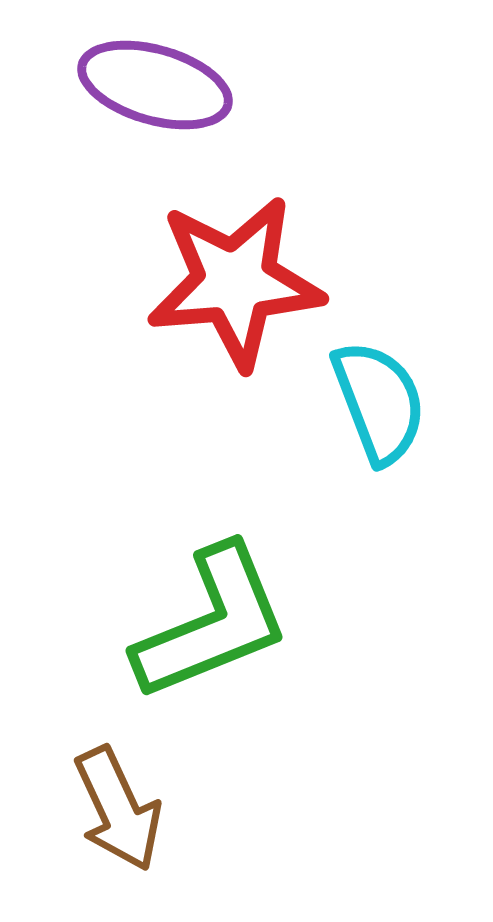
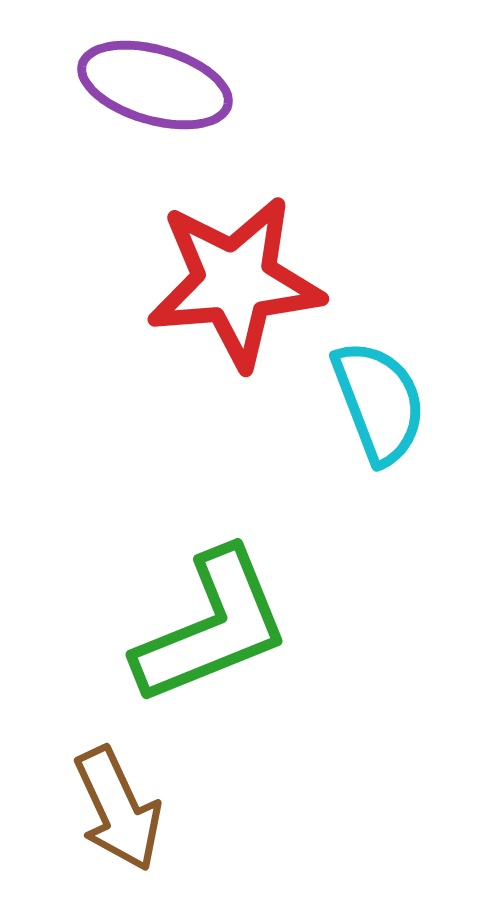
green L-shape: moved 4 px down
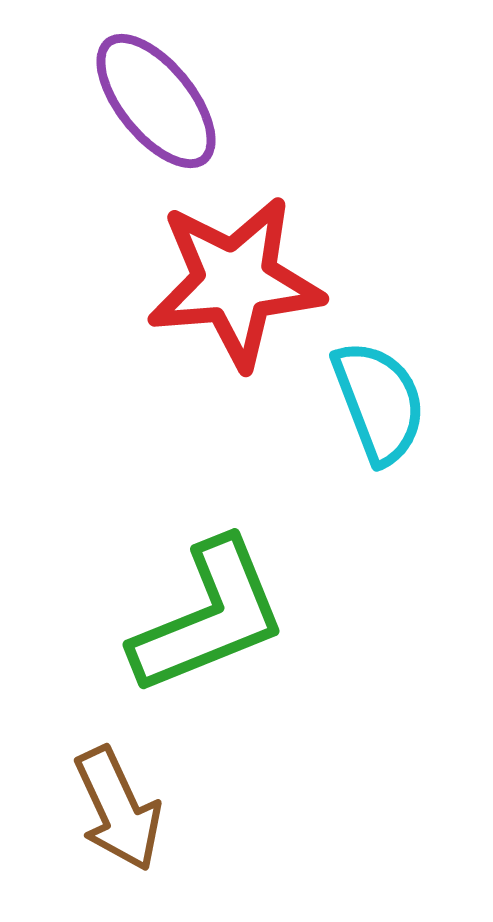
purple ellipse: moved 1 px right, 16 px down; rotated 35 degrees clockwise
green L-shape: moved 3 px left, 10 px up
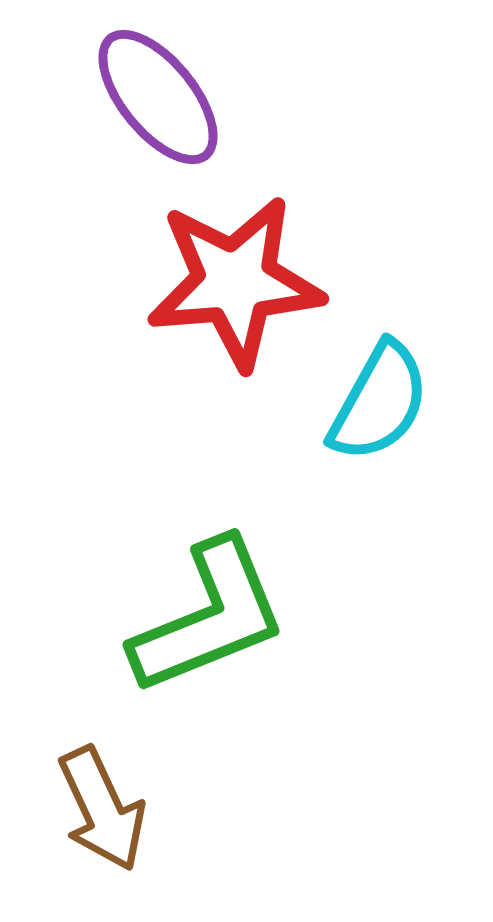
purple ellipse: moved 2 px right, 4 px up
cyan semicircle: rotated 50 degrees clockwise
brown arrow: moved 16 px left
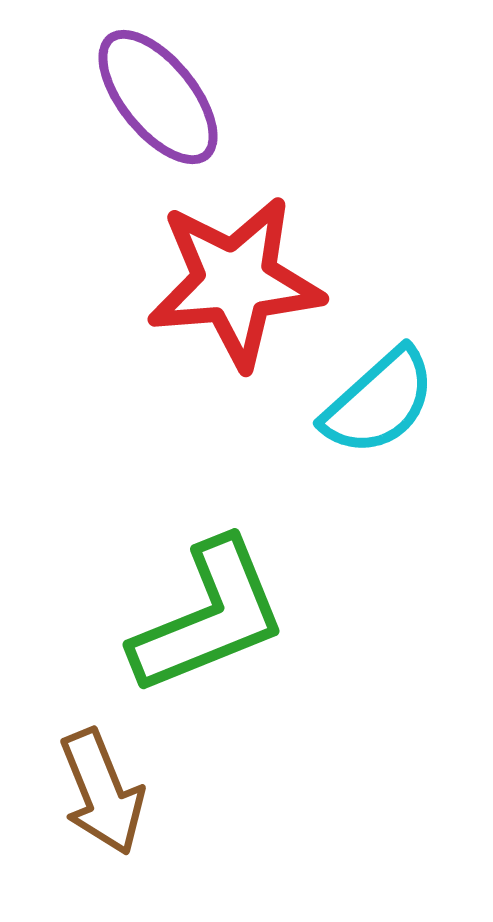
cyan semicircle: rotated 19 degrees clockwise
brown arrow: moved 17 px up; rotated 3 degrees clockwise
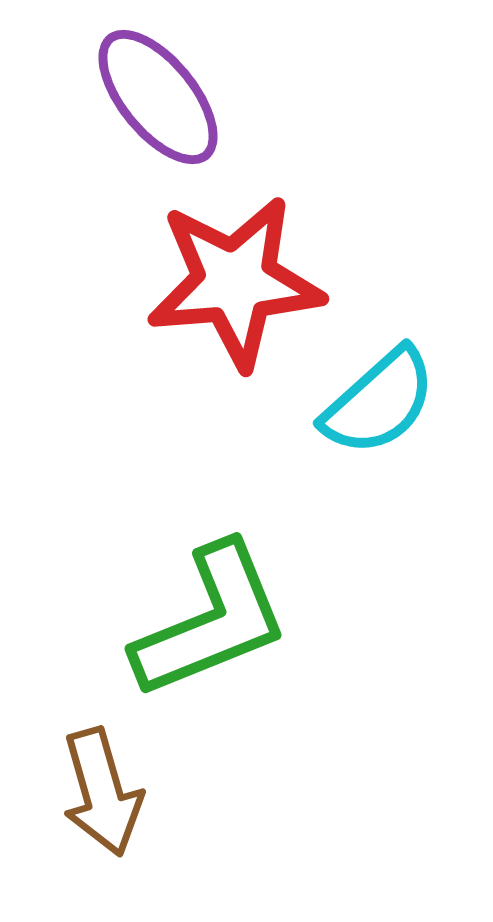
green L-shape: moved 2 px right, 4 px down
brown arrow: rotated 6 degrees clockwise
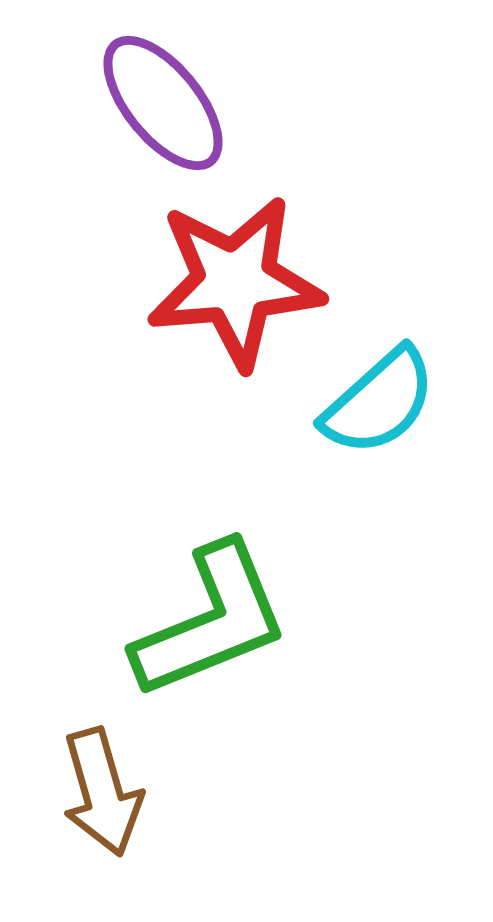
purple ellipse: moved 5 px right, 6 px down
